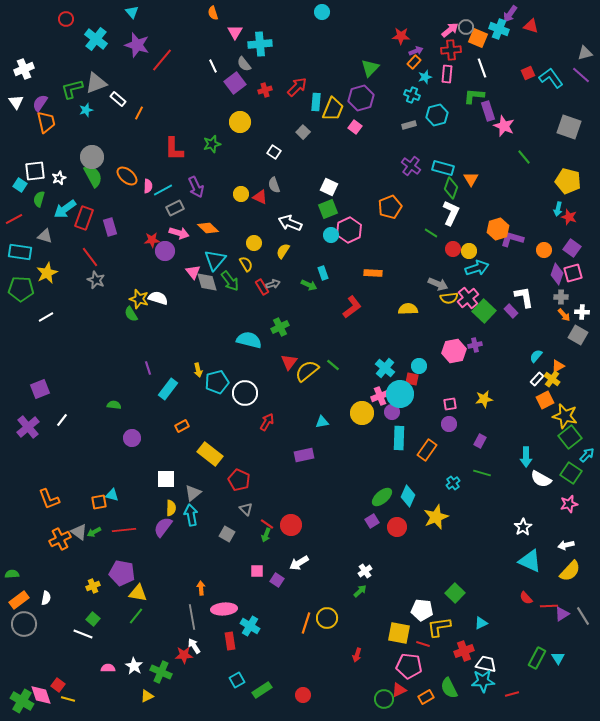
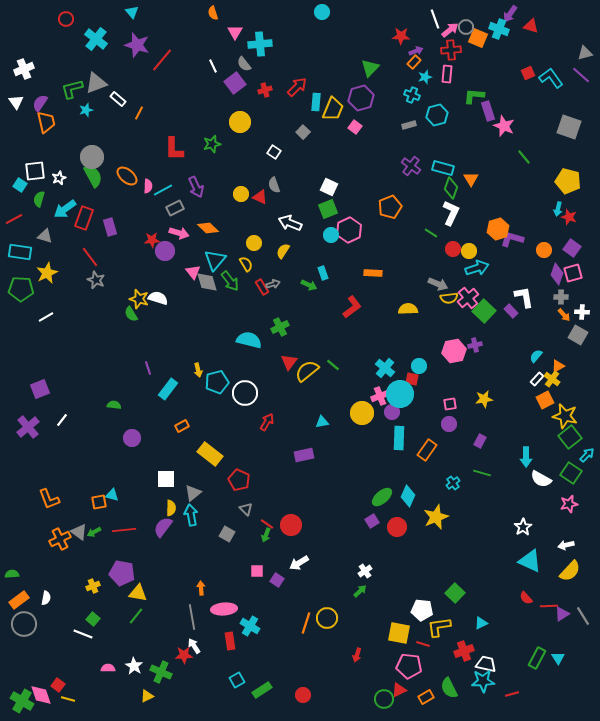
white line at (482, 68): moved 47 px left, 49 px up
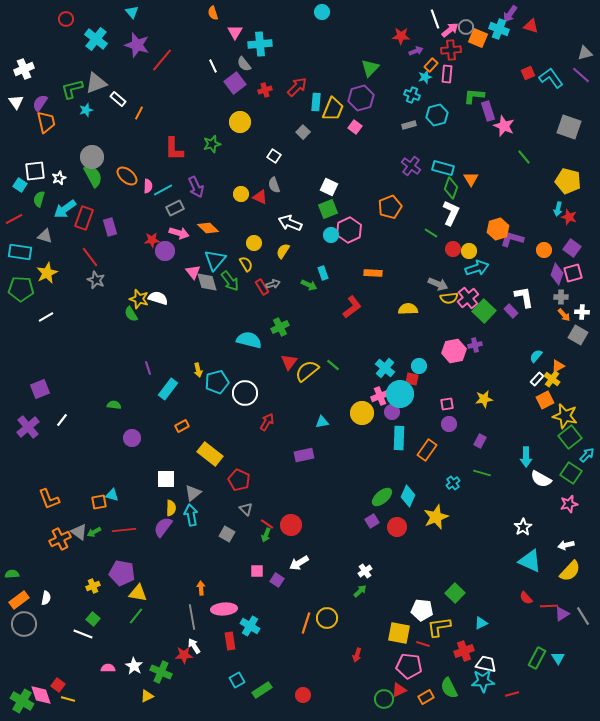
orange rectangle at (414, 62): moved 17 px right, 3 px down
white square at (274, 152): moved 4 px down
pink square at (450, 404): moved 3 px left
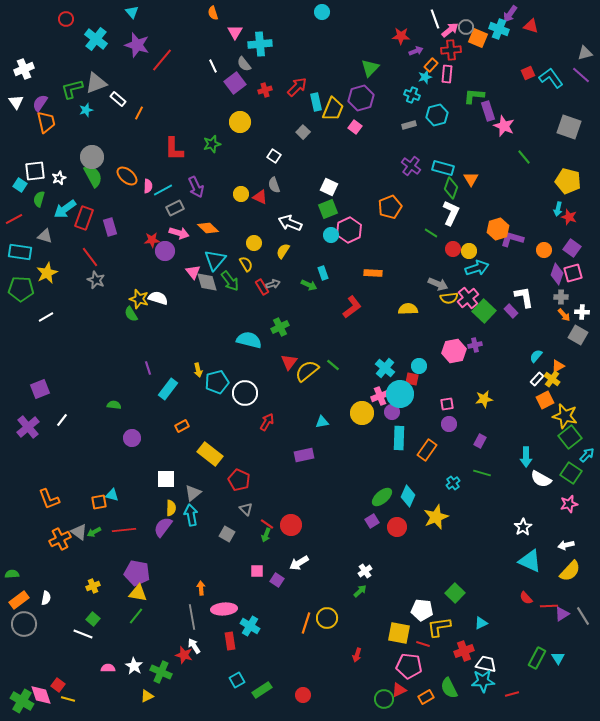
cyan rectangle at (316, 102): rotated 18 degrees counterclockwise
purple pentagon at (122, 573): moved 15 px right
red star at (184, 655): rotated 18 degrees clockwise
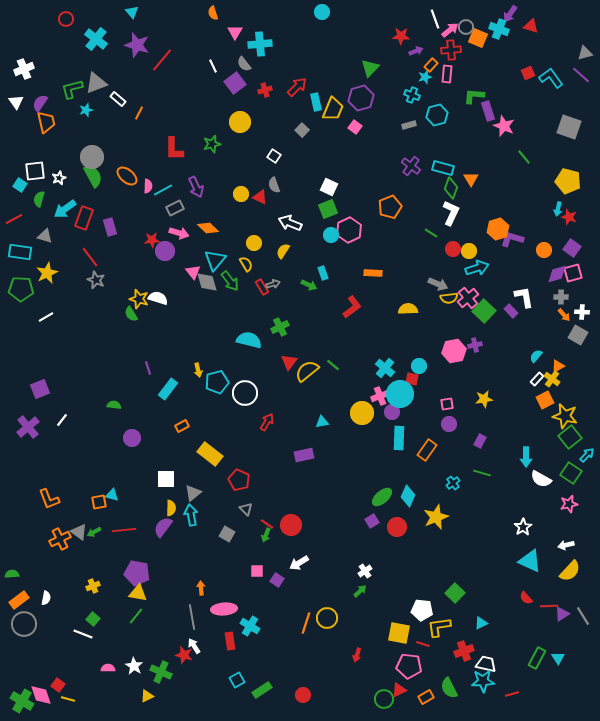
gray square at (303, 132): moved 1 px left, 2 px up
purple diamond at (557, 274): rotated 55 degrees clockwise
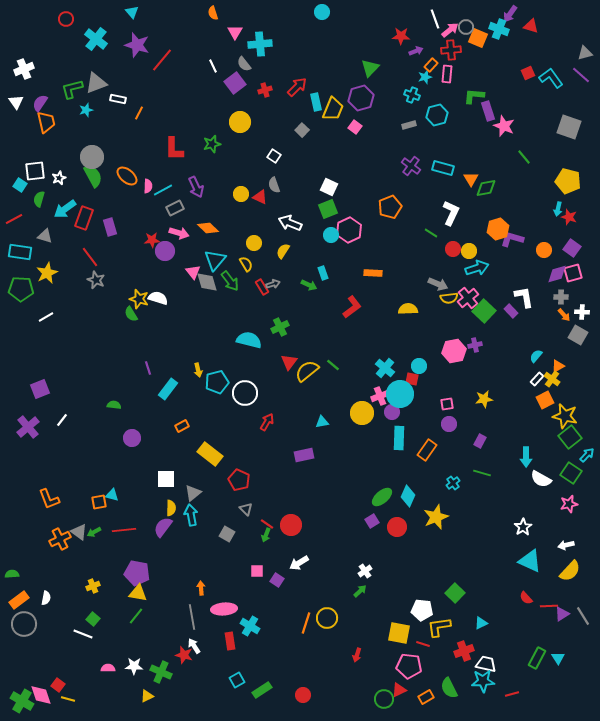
white rectangle at (118, 99): rotated 28 degrees counterclockwise
green diamond at (451, 188): moved 35 px right; rotated 60 degrees clockwise
white star at (134, 666): rotated 30 degrees counterclockwise
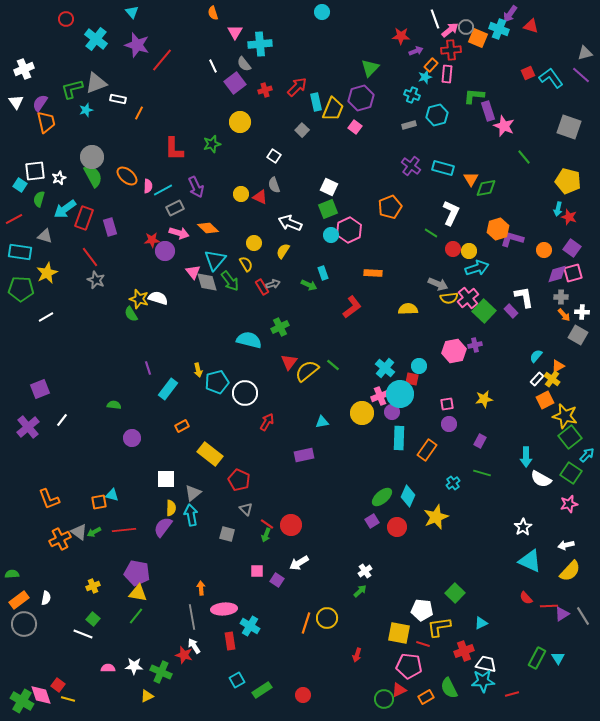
gray square at (227, 534): rotated 14 degrees counterclockwise
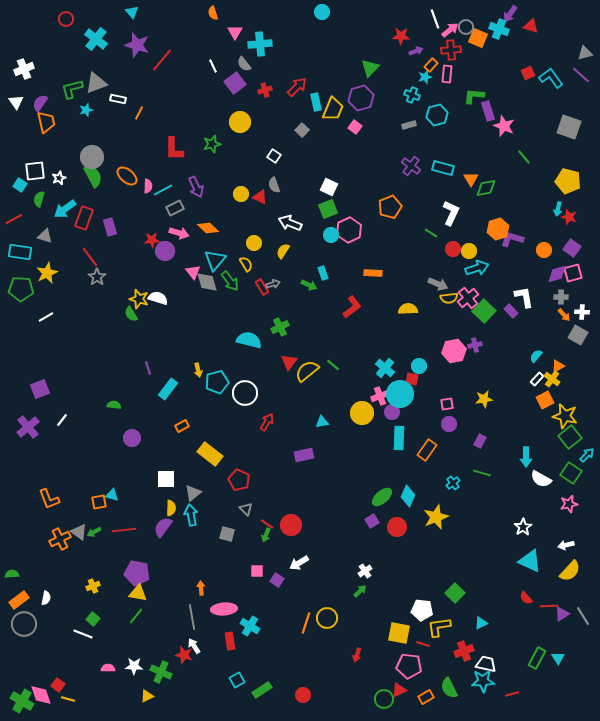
gray star at (96, 280): moved 1 px right, 3 px up; rotated 12 degrees clockwise
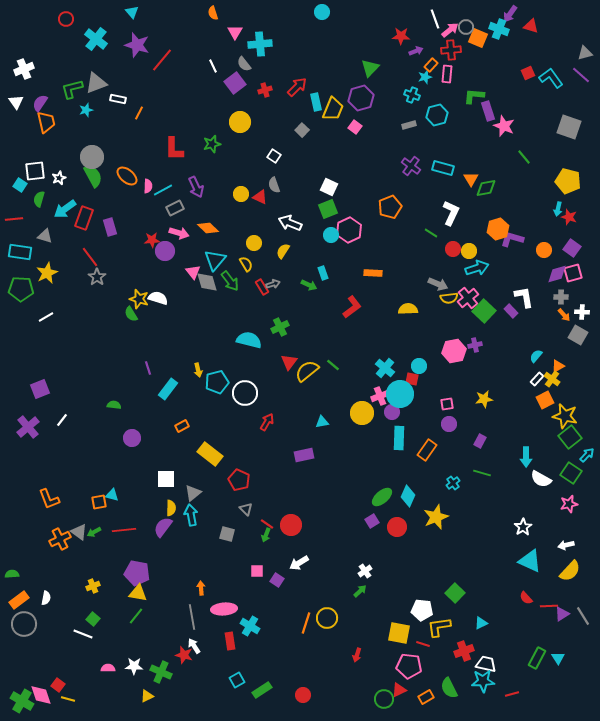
red line at (14, 219): rotated 24 degrees clockwise
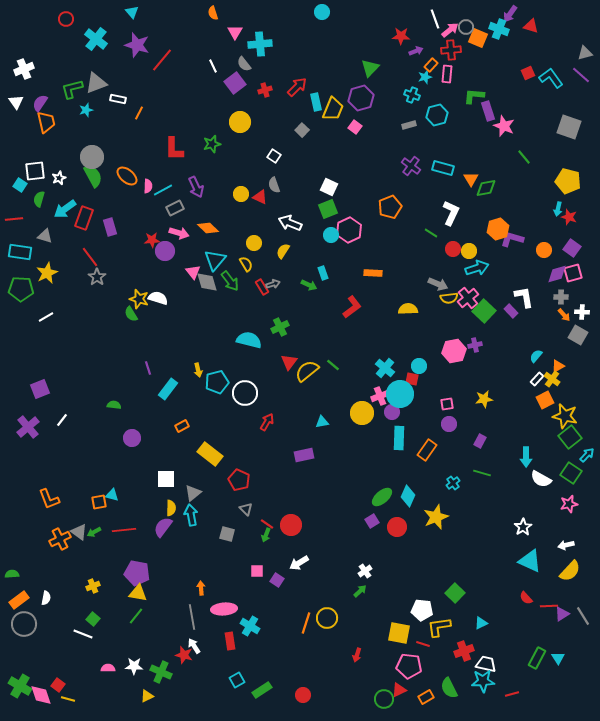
green cross at (22, 701): moved 2 px left, 15 px up
